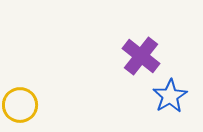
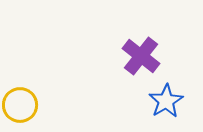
blue star: moved 4 px left, 5 px down
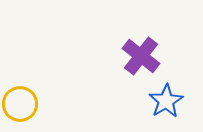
yellow circle: moved 1 px up
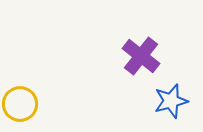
blue star: moved 5 px right; rotated 16 degrees clockwise
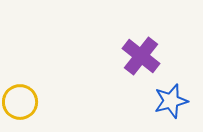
yellow circle: moved 2 px up
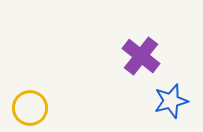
yellow circle: moved 10 px right, 6 px down
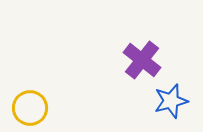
purple cross: moved 1 px right, 4 px down
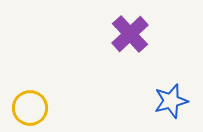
purple cross: moved 12 px left, 26 px up; rotated 9 degrees clockwise
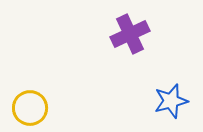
purple cross: rotated 18 degrees clockwise
